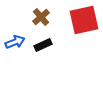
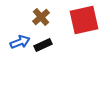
blue arrow: moved 5 px right
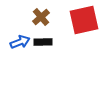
black rectangle: moved 3 px up; rotated 24 degrees clockwise
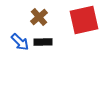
brown cross: moved 2 px left
blue arrow: rotated 66 degrees clockwise
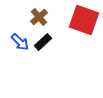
red square: rotated 32 degrees clockwise
black rectangle: rotated 42 degrees counterclockwise
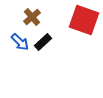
brown cross: moved 7 px left
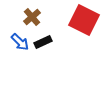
red square: rotated 8 degrees clockwise
black rectangle: rotated 18 degrees clockwise
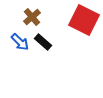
black rectangle: rotated 66 degrees clockwise
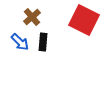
black rectangle: rotated 54 degrees clockwise
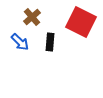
red square: moved 3 px left, 2 px down
black rectangle: moved 7 px right
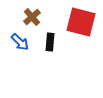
red square: rotated 12 degrees counterclockwise
